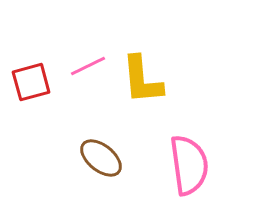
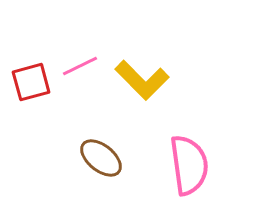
pink line: moved 8 px left
yellow L-shape: rotated 40 degrees counterclockwise
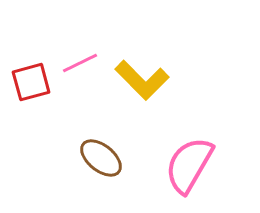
pink line: moved 3 px up
pink semicircle: rotated 142 degrees counterclockwise
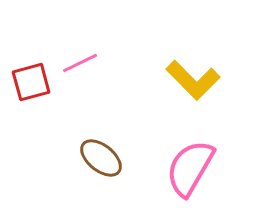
yellow L-shape: moved 51 px right
pink semicircle: moved 1 px right, 3 px down
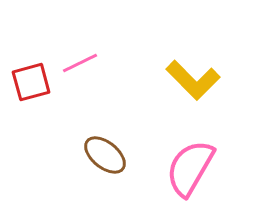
brown ellipse: moved 4 px right, 3 px up
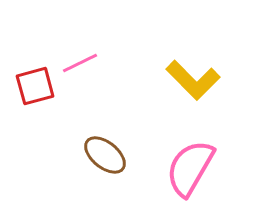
red square: moved 4 px right, 4 px down
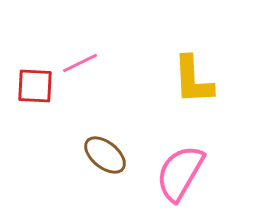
yellow L-shape: rotated 42 degrees clockwise
red square: rotated 18 degrees clockwise
pink semicircle: moved 10 px left, 5 px down
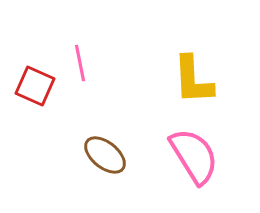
pink line: rotated 75 degrees counterclockwise
red square: rotated 21 degrees clockwise
pink semicircle: moved 14 px right, 17 px up; rotated 118 degrees clockwise
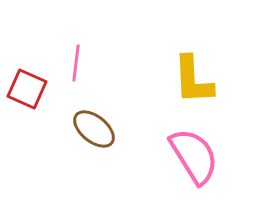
pink line: moved 4 px left; rotated 18 degrees clockwise
red square: moved 8 px left, 3 px down
brown ellipse: moved 11 px left, 26 px up
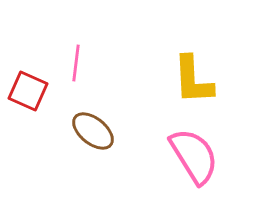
red square: moved 1 px right, 2 px down
brown ellipse: moved 1 px left, 2 px down
